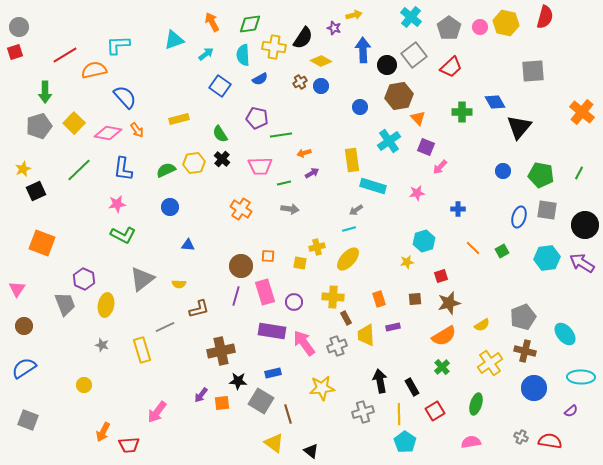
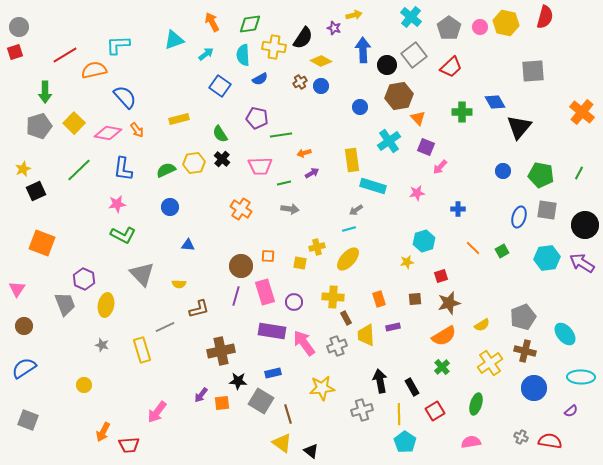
gray triangle at (142, 279): moved 5 px up; rotated 36 degrees counterclockwise
gray cross at (363, 412): moved 1 px left, 2 px up
yellow triangle at (274, 443): moved 8 px right
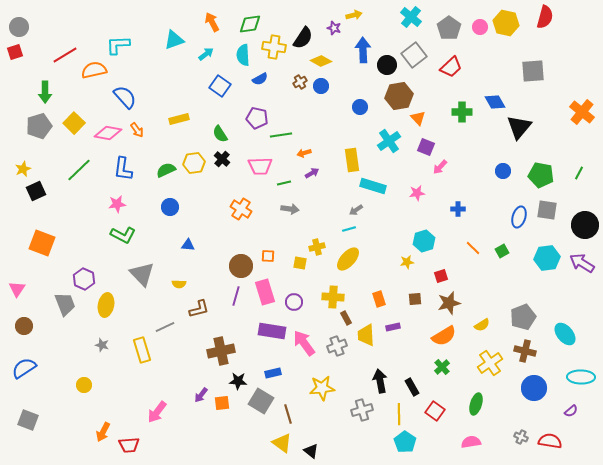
red square at (435, 411): rotated 24 degrees counterclockwise
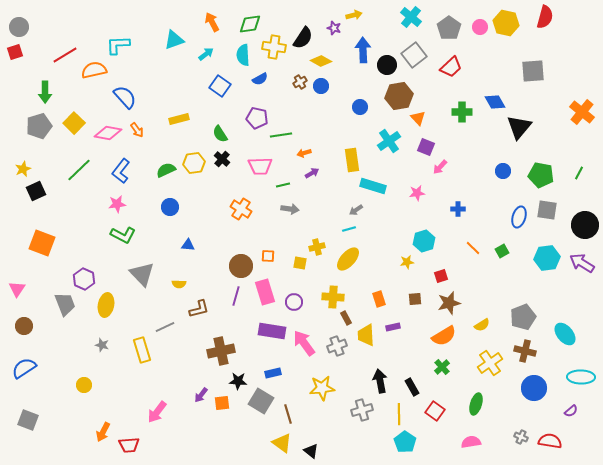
blue L-shape at (123, 169): moved 2 px left, 2 px down; rotated 30 degrees clockwise
green line at (284, 183): moved 1 px left, 2 px down
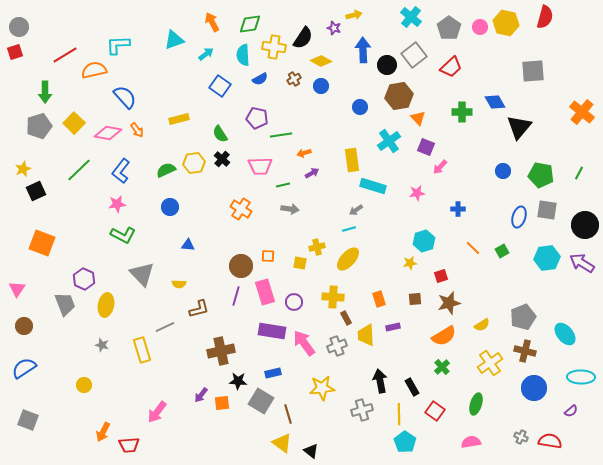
brown cross at (300, 82): moved 6 px left, 3 px up
yellow star at (407, 262): moved 3 px right, 1 px down
